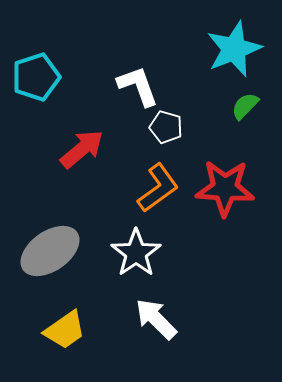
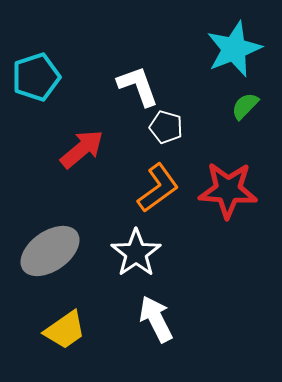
red star: moved 3 px right, 2 px down
white arrow: rotated 18 degrees clockwise
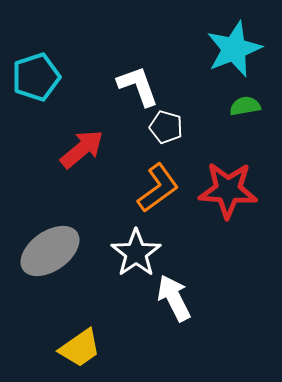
green semicircle: rotated 36 degrees clockwise
white arrow: moved 18 px right, 21 px up
yellow trapezoid: moved 15 px right, 18 px down
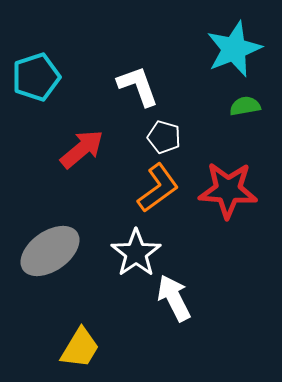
white pentagon: moved 2 px left, 10 px down
yellow trapezoid: rotated 24 degrees counterclockwise
